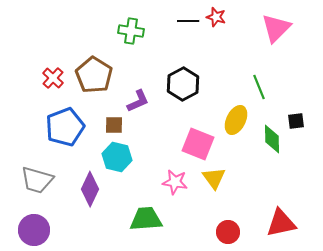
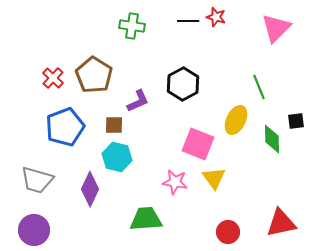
green cross: moved 1 px right, 5 px up
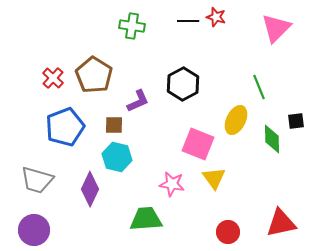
pink star: moved 3 px left, 2 px down
